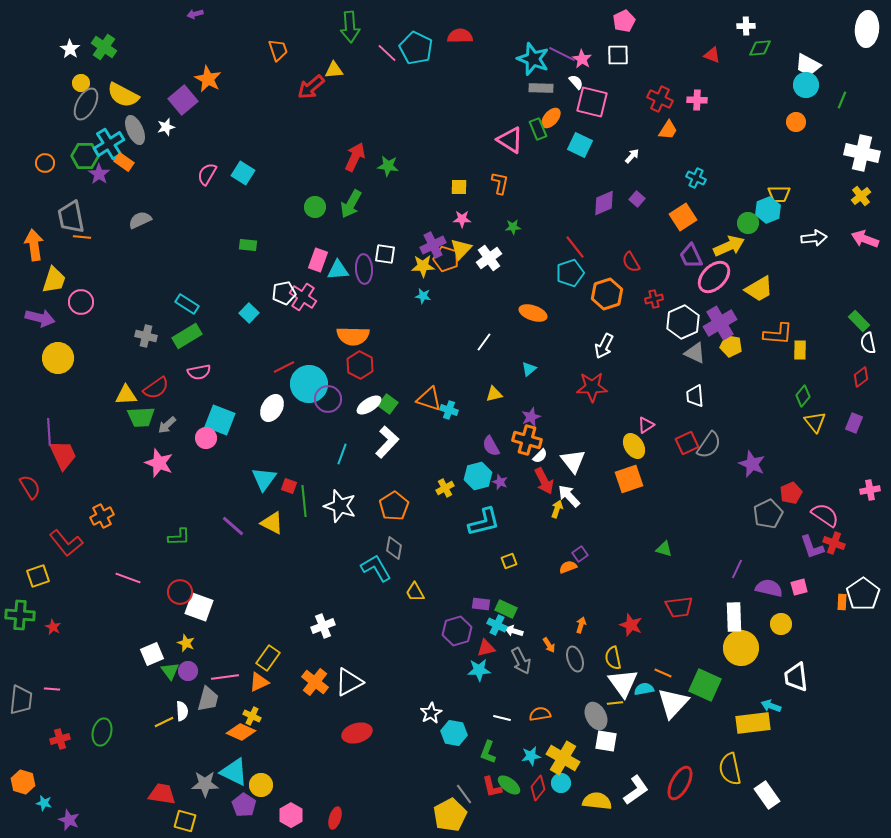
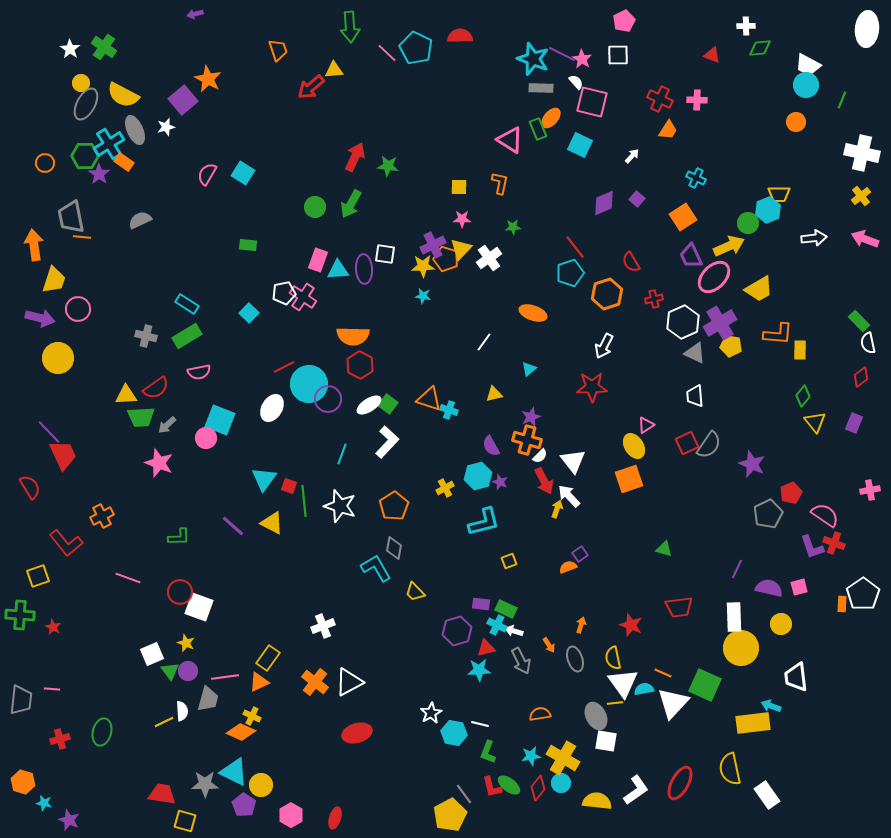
pink circle at (81, 302): moved 3 px left, 7 px down
purple line at (49, 432): rotated 40 degrees counterclockwise
yellow trapezoid at (415, 592): rotated 15 degrees counterclockwise
orange rectangle at (842, 602): moved 2 px down
white line at (502, 718): moved 22 px left, 6 px down
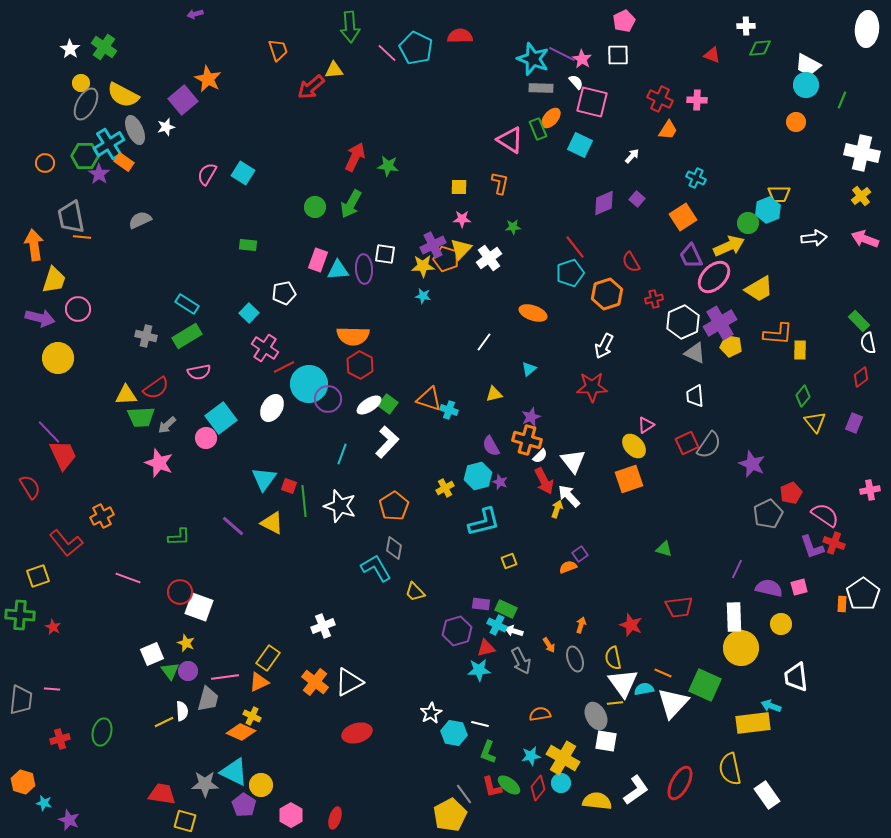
pink cross at (303, 297): moved 38 px left, 51 px down
cyan square at (220, 420): moved 1 px right, 2 px up; rotated 32 degrees clockwise
yellow ellipse at (634, 446): rotated 10 degrees counterclockwise
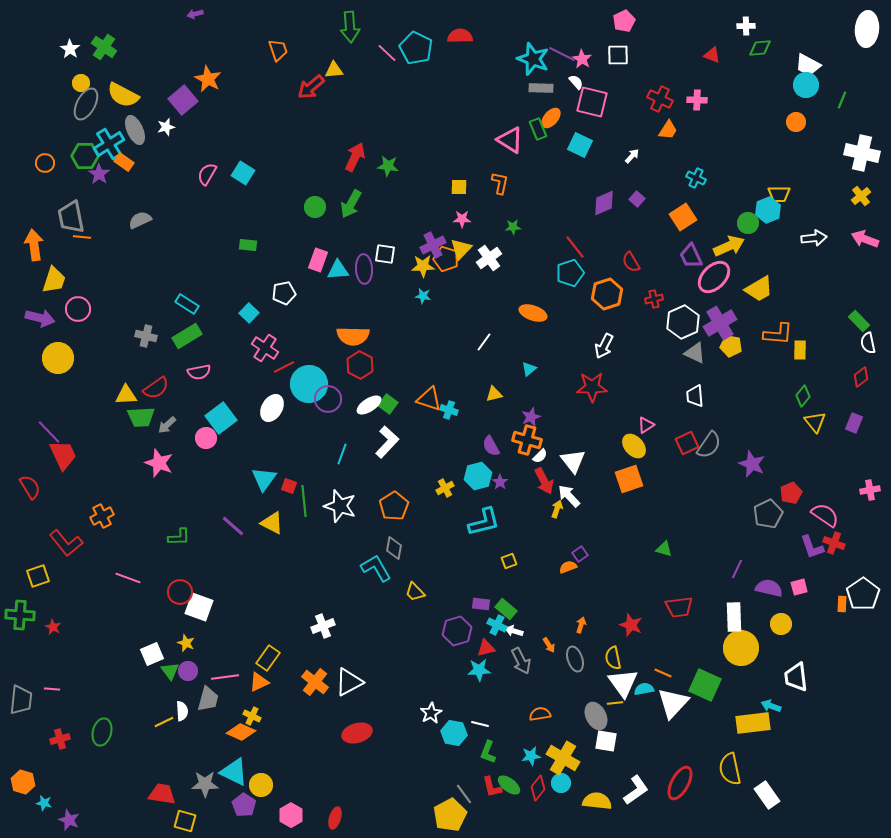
purple star at (500, 482): rotated 14 degrees clockwise
green rectangle at (506, 609): rotated 15 degrees clockwise
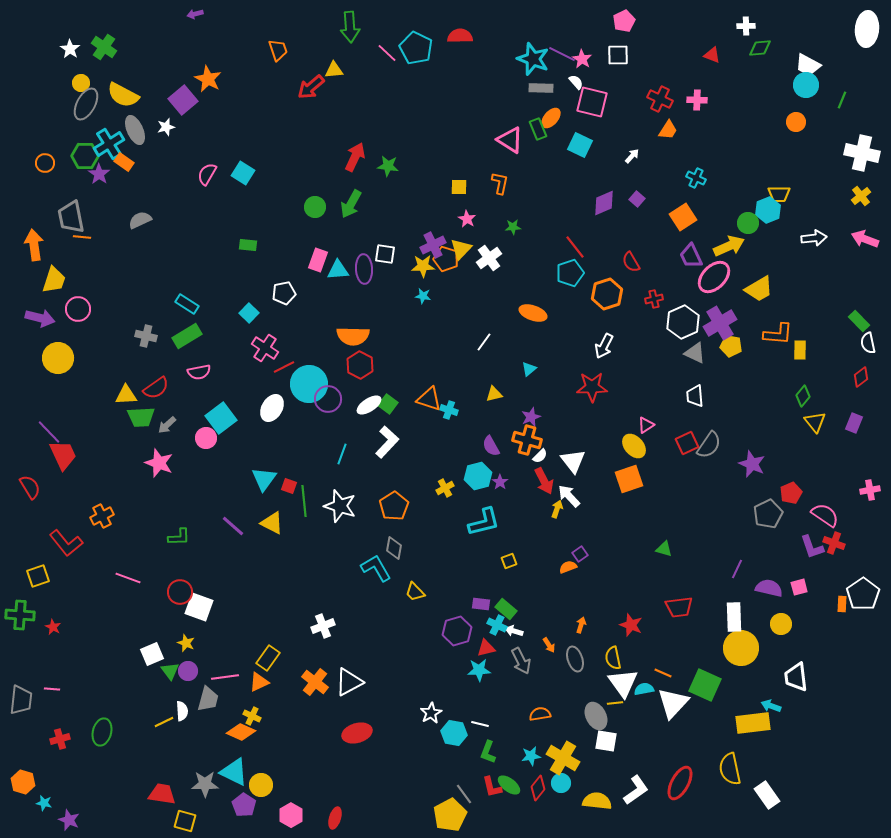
pink star at (462, 219): moved 5 px right; rotated 30 degrees clockwise
